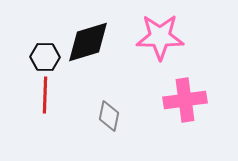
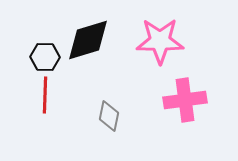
pink star: moved 4 px down
black diamond: moved 2 px up
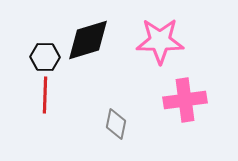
gray diamond: moved 7 px right, 8 px down
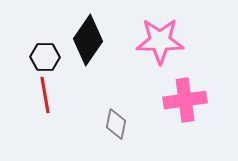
black diamond: rotated 39 degrees counterclockwise
red line: rotated 12 degrees counterclockwise
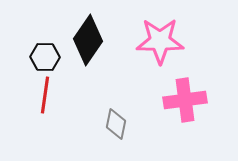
red line: rotated 18 degrees clockwise
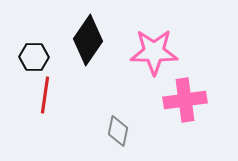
pink star: moved 6 px left, 11 px down
black hexagon: moved 11 px left
gray diamond: moved 2 px right, 7 px down
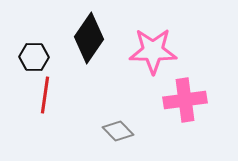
black diamond: moved 1 px right, 2 px up
pink star: moved 1 px left, 1 px up
gray diamond: rotated 56 degrees counterclockwise
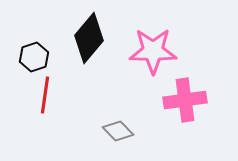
black diamond: rotated 6 degrees clockwise
black hexagon: rotated 20 degrees counterclockwise
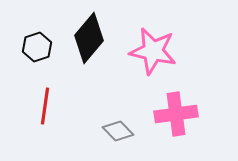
pink star: rotated 12 degrees clockwise
black hexagon: moved 3 px right, 10 px up
red line: moved 11 px down
pink cross: moved 9 px left, 14 px down
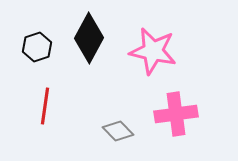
black diamond: rotated 12 degrees counterclockwise
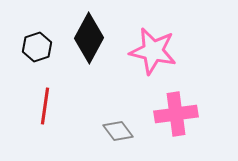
gray diamond: rotated 8 degrees clockwise
